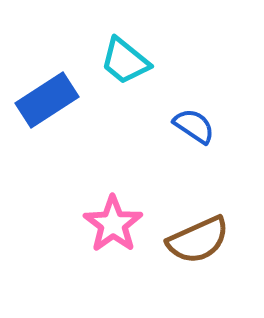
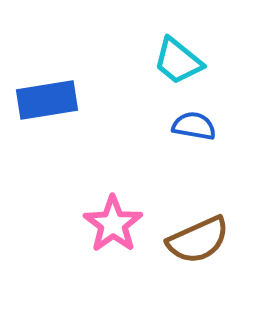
cyan trapezoid: moved 53 px right
blue rectangle: rotated 24 degrees clockwise
blue semicircle: rotated 24 degrees counterclockwise
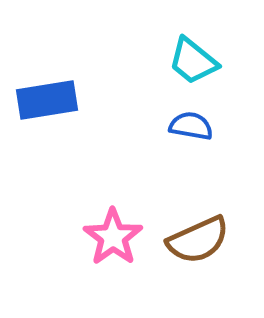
cyan trapezoid: moved 15 px right
blue semicircle: moved 3 px left
pink star: moved 13 px down
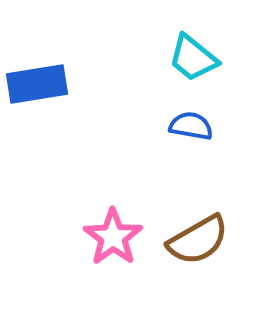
cyan trapezoid: moved 3 px up
blue rectangle: moved 10 px left, 16 px up
brown semicircle: rotated 6 degrees counterclockwise
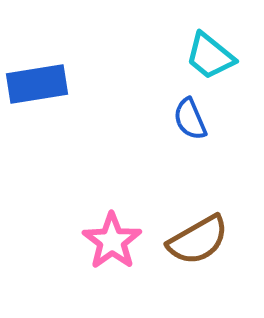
cyan trapezoid: moved 17 px right, 2 px up
blue semicircle: moved 1 px left, 7 px up; rotated 123 degrees counterclockwise
pink star: moved 1 px left, 4 px down
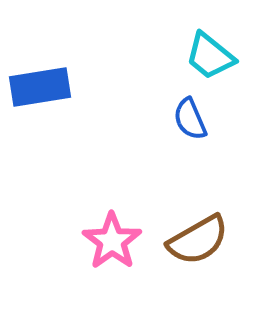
blue rectangle: moved 3 px right, 3 px down
